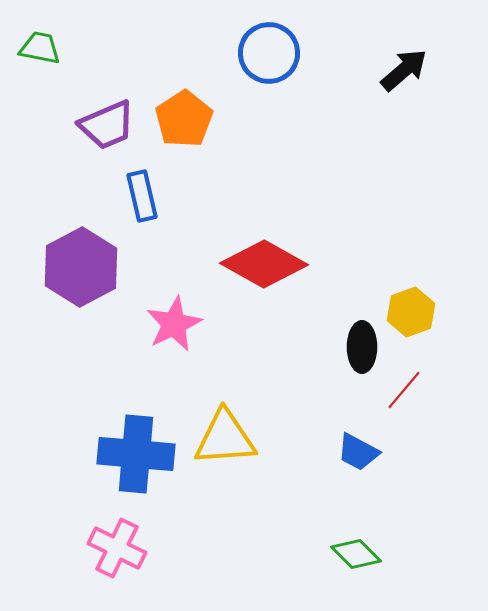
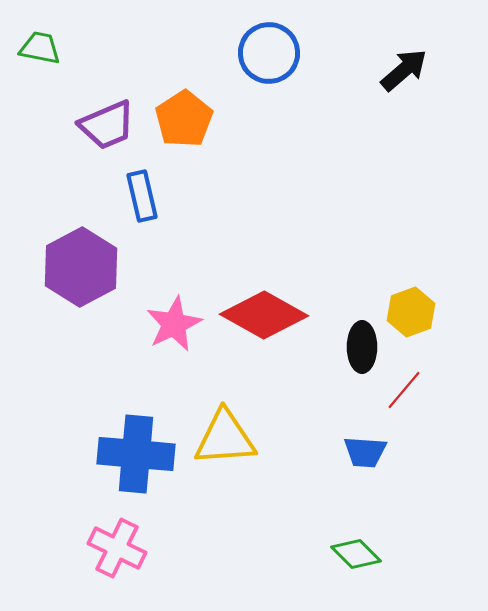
red diamond: moved 51 px down
blue trapezoid: moved 7 px right; rotated 24 degrees counterclockwise
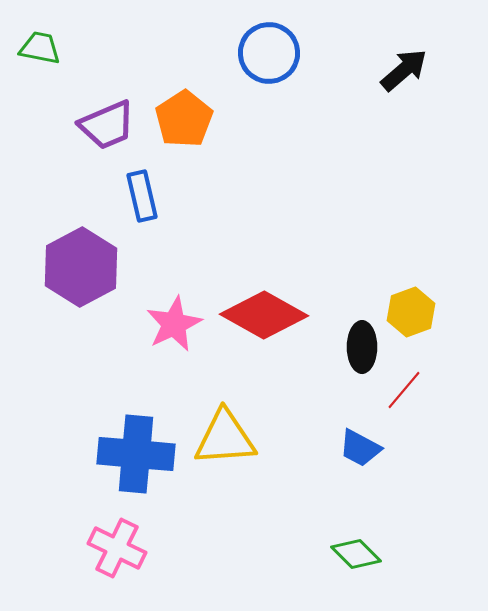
blue trapezoid: moved 5 px left, 4 px up; rotated 24 degrees clockwise
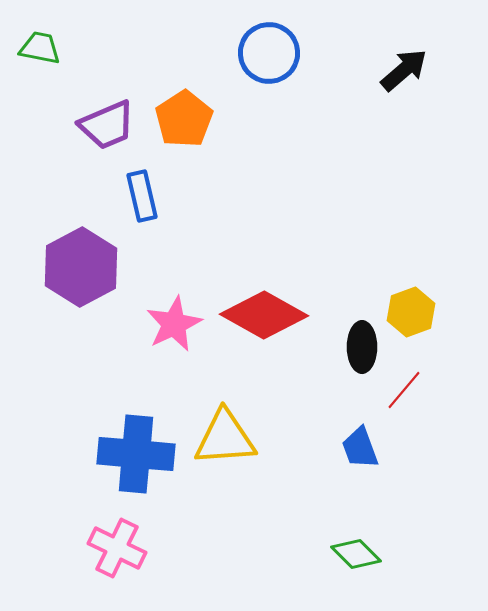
blue trapezoid: rotated 42 degrees clockwise
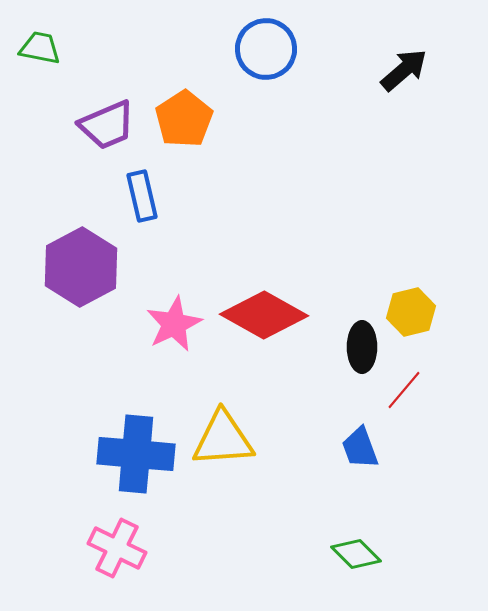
blue circle: moved 3 px left, 4 px up
yellow hexagon: rotated 6 degrees clockwise
yellow triangle: moved 2 px left, 1 px down
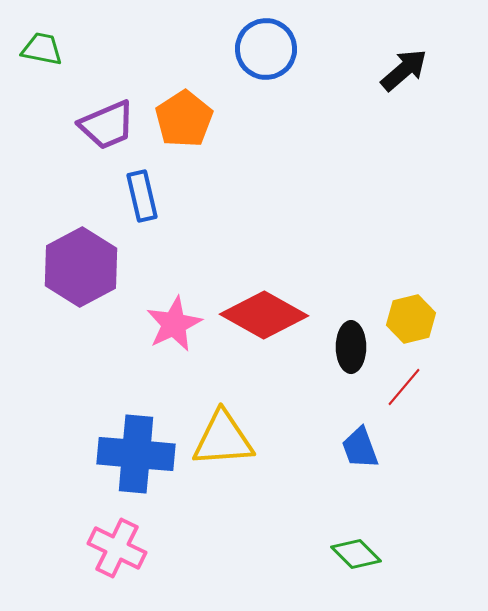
green trapezoid: moved 2 px right, 1 px down
yellow hexagon: moved 7 px down
black ellipse: moved 11 px left
red line: moved 3 px up
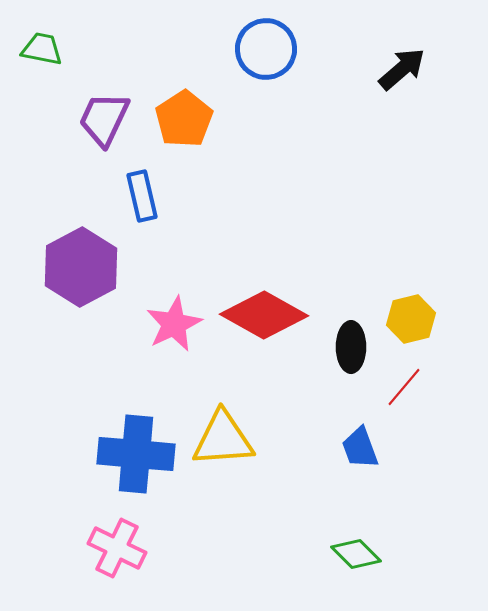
black arrow: moved 2 px left, 1 px up
purple trapezoid: moved 3 px left, 6 px up; rotated 138 degrees clockwise
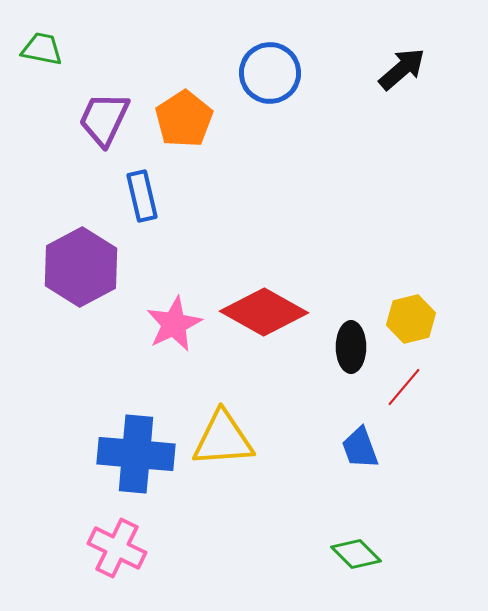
blue circle: moved 4 px right, 24 px down
red diamond: moved 3 px up
